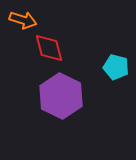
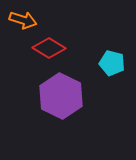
red diamond: rotated 44 degrees counterclockwise
cyan pentagon: moved 4 px left, 4 px up
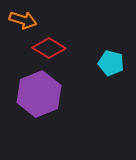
cyan pentagon: moved 1 px left
purple hexagon: moved 22 px left, 2 px up; rotated 12 degrees clockwise
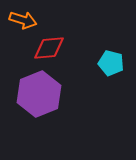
red diamond: rotated 36 degrees counterclockwise
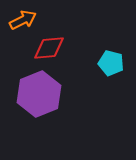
orange arrow: rotated 44 degrees counterclockwise
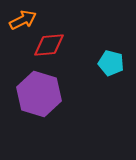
red diamond: moved 3 px up
purple hexagon: rotated 21 degrees counterclockwise
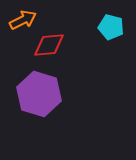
cyan pentagon: moved 36 px up
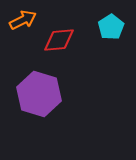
cyan pentagon: rotated 25 degrees clockwise
red diamond: moved 10 px right, 5 px up
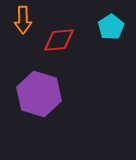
orange arrow: rotated 116 degrees clockwise
